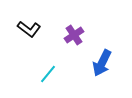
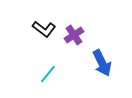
black L-shape: moved 15 px right
blue arrow: rotated 52 degrees counterclockwise
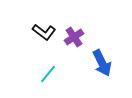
black L-shape: moved 3 px down
purple cross: moved 2 px down
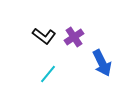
black L-shape: moved 4 px down
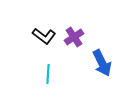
cyan line: rotated 36 degrees counterclockwise
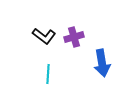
purple cross: rotated 18 degrees clockwise
blue arrow: rotated 16 degrees clockwise
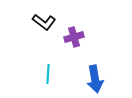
black L-shape: moved 14 px up
blue arrow: moved 7 px left, 16 px down
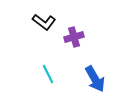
cyan line: rotated 30 degrees counterclockwise
blue arrow: rotated 20 degrees counterclockwise
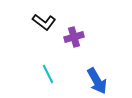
blue arrow: moved 2 px right, 2 px down
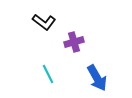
purple cross: moved 5 px down
blue arrow: moved 3 px up
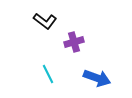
black L-shape: moved 1 px right, 1 px up
blue arrow: rotated 40 degrees counterclockwise
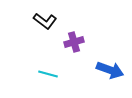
cyan line: rotated 48 degrees counterclockwise
blue arrow: moved 13 px right, 8 px up
